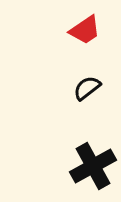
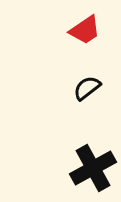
black cross: moved 2 px down
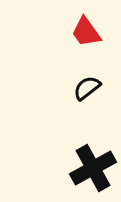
red trapezoid: moved 1 px right, 2 px down; rotated 88 degrees clockwise
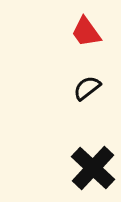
black cross: rotated 18 degrees counterclockwise
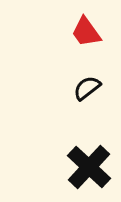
black cross: moved 4 px left, 1 px up
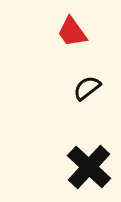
red trapezoid: moved 14 px left
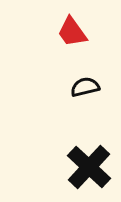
black semicircle: moved 2 px left, 1 px up; rotated 24 degrees clockwise
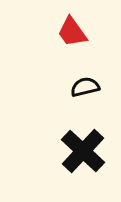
black cross: moved 6 px left, 16 px up
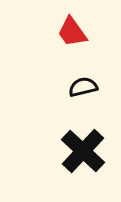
black semicircle: moved 2 px left
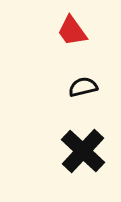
red trapezoid: moved 1 px up
